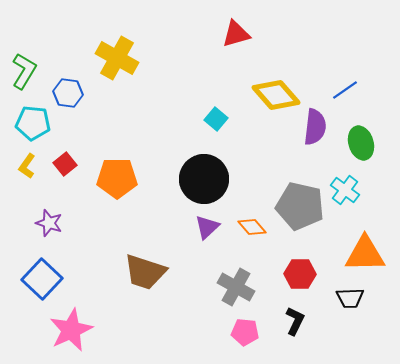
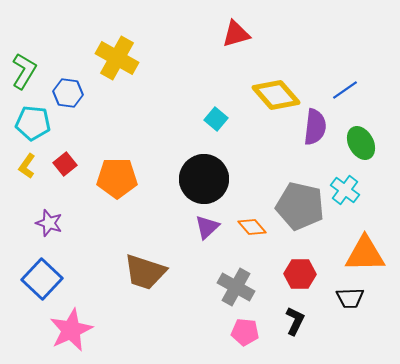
green ellipse: rotated 12 degrees counterclockwise
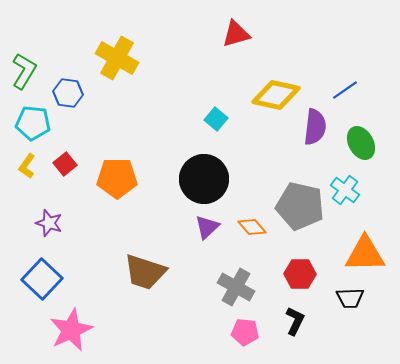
yellow diamond: rotated 36 degrees counterclockwise
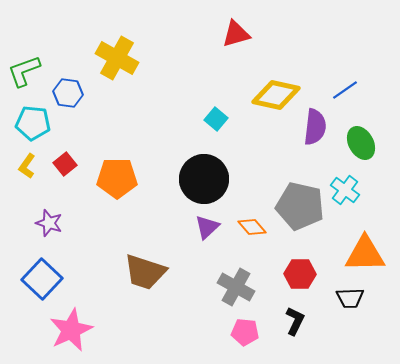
green L-shape: rotated 141 degrees counterclockwise
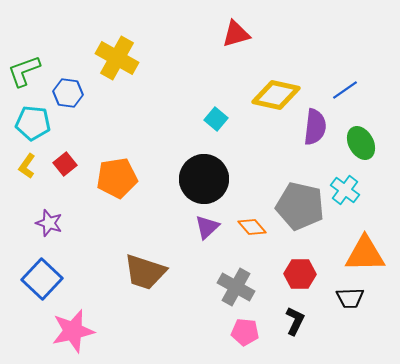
orange pentagon: rotated 9 degrees counterclockwise
pink star: moved 2 px right, 1 px down; rotated 12 degrees clockwise
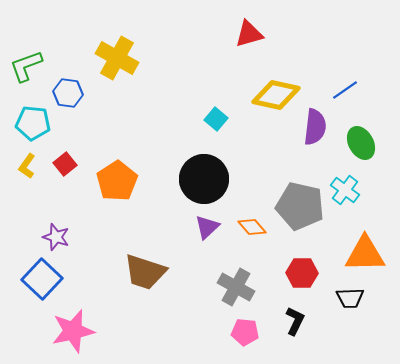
red triangle: moved 13 px right
green L-shape: moved 2 px right, 5 px up
orange pentagon: moved 3 px down; rotated 24 degrees counterclockwise
purple star: moved 7 px right, 14 px down
red hexagon: moved 2 px right, 1 px up
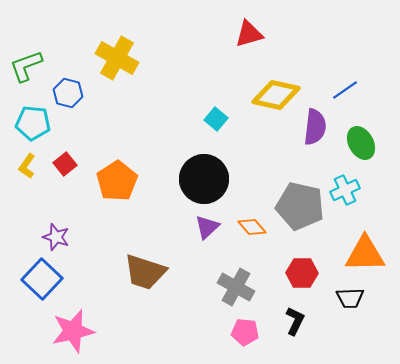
blue hexagon: rotated 8 degrees clockwise
cyan cross: rotated 28 degrees clockwise
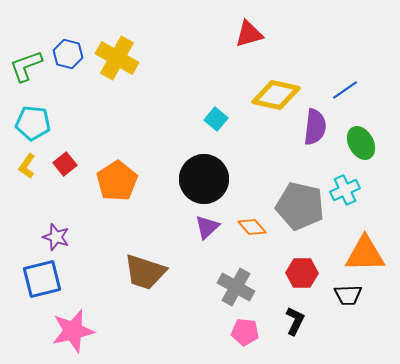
blue hexagon: moved 39 px up
blue square: rotated 33 degrees clockwise
black trapezoid: moved 2 px left, 3 px up
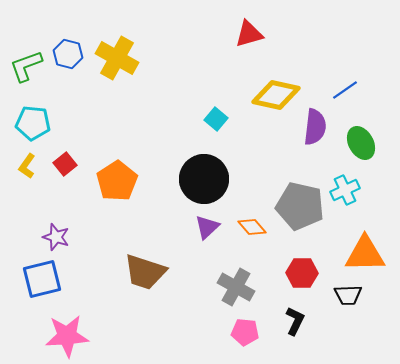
pink star: moved 6 px left, 5 px down; rotated 9 degrees clockwise
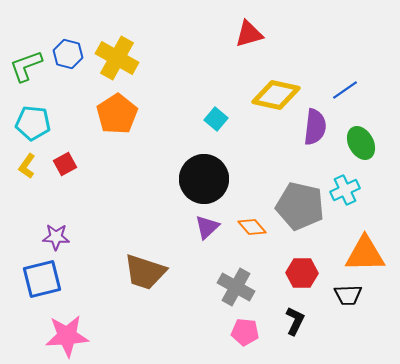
red square: rotated 10 degrees clockwise
orange pentagon: moved 67 px up
purple star: rotated 16 degrees counterclockwise
